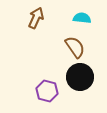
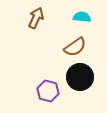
cyan semicircle: moved 1 px up
brown semicircle: rotated 90 degrees clockwise
purple hexagon: moved 1 px right
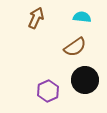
black circle: moved 5 px right, 3 px down
purple hexagon: rotated 20 degrees clockwise
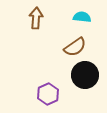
brown arrow: rotated 20 degrees counterclockwise
black circle: moved 5 px up
purple hexagon: moved 3 px down
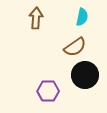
cyan semicircle: rotated 96 degrees clockwise
purple hexagon: moved 3 px up; rotated 25 degrees clockwise
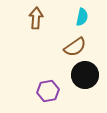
purple hexagon: rotated 10 degrees counterclockwise
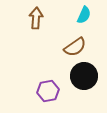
cyan semicircle: moved 2 px right, 2 px up; rotated 12 degrees clockwise
black circle: moved 1 px left, 1 px down
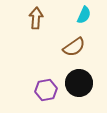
brown semicircle: moved 1 px left
black circle: moved 5 px left, 7 px down
purple hexagon: moved 2 px left, 1 px up
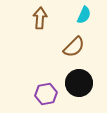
brown arrow: moved 4 px right
brown semicircle: rotated 10 degrees counterclockwise
purple hexagon: moved 4 px down
